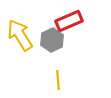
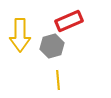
yellow arrow: rotated 148 degrees counterclockwise
gray hexagon: moved 6 px down; rotated 10 degrees clockwise
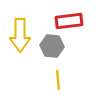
red rectangle: rotated 16 degrees clockwise
gray hexagon: rotated 20 degrees clockwise
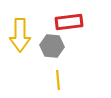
red rectangle: moved 1 px down
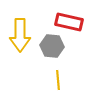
red rectangle: rotated 20 degrees clockwise
